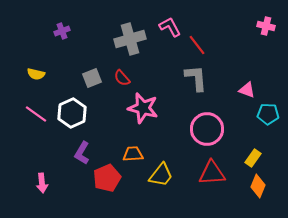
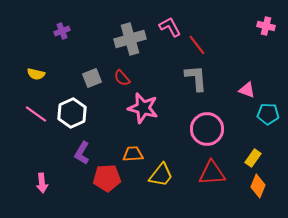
red pentagon: rotated 20 degrees clockwise
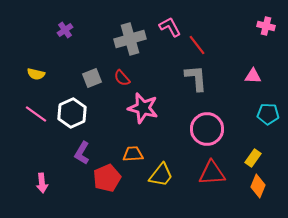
purple cross: moved 3 px right, 1 px up; rotated 14 degrees counterclockwise
pink triangle: moved 6 px right, 14 px up; rotated 18 degrees counterclockwise
red pentagon: rotated 20 degrees counterclockwise
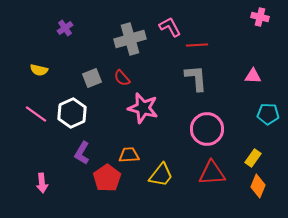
pink cross: moved 6 px left, 9 px up
purple cross: moved 2 px up
red line: rotated 55 degrees counterclockwise
yellow semicircle: moved 3 px right, 4 px up
orange trapezoid: moved 4 px left, 1 px down
red pentagon: rotated 12 degrees counterclockwise
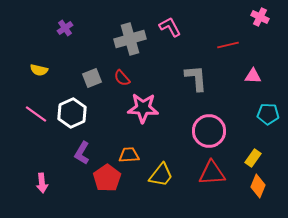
pink cross: rotated 12 degrees clockwise
red line: moved 31 px right; rotated 10 degrees counterclockwise
pink star: rotated 12 degrees counterclockwise
pink circle: moved 2 px right, 2 px down
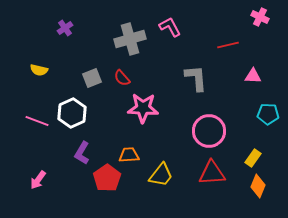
pink line: moved 1 px right, 7 px down; rotated 15 degrees counterclockwise
pink arrow: moved 4 px left, 3 px up; rotated 42 degrees clockwise
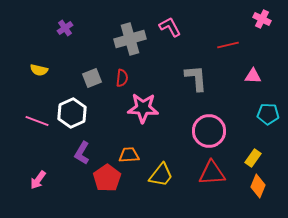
pink cross: moved 2 px right, 2 px down
red semicircle: rotated 132 degrees counterclockwise
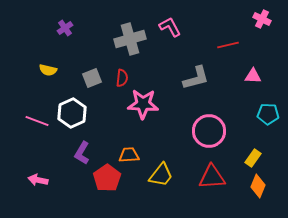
yellow semicircle: moved 9 px right
gray L-shape: rotated 80 degrees clockwise
pink star: moved 4 px up
red triangle: moved 4 px down
pink arrow: rotated 66 degrees clockwise
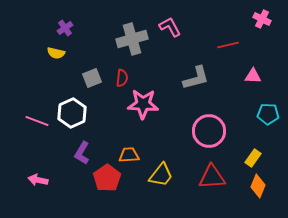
gray cross: moved 2 px right
yellow semicircle: moved 8 px right, 17 px up
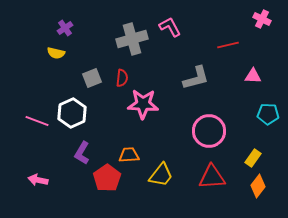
orange diamond: rotated 15 degrees clockwise
